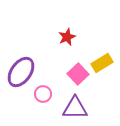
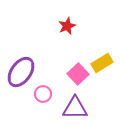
red star: moved 11 px up
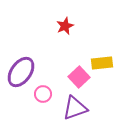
red star: moved 2 px left
yellow rectangle: rotated 25 degrees clockwise
pink square: moved 1 px right, 3 px down
purple triangle: rotated 20 degrees counterclockwise
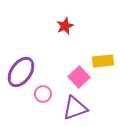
yellow rectangle: moved 1 px right, 2 px up
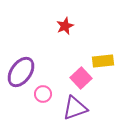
pink square: moved 2 px right, 1 px down
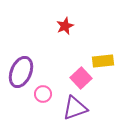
purple ellipse: rotated 12 degrees counterclockwise
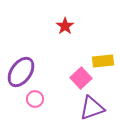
red star: rotated 12 degrees counterclockwise
purple ellipse: rotated 12 degrees clockwise
pink circle: moved 8 px left, 5 px down
purple triangle: moved 17 px right
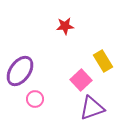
red star: rotated 30 degrees clockwise
yellow rectangle: rotated 65 degrees clockwise
purple ellipse: moved 1 px left, 1 px up
pink square: moved 2 px down
